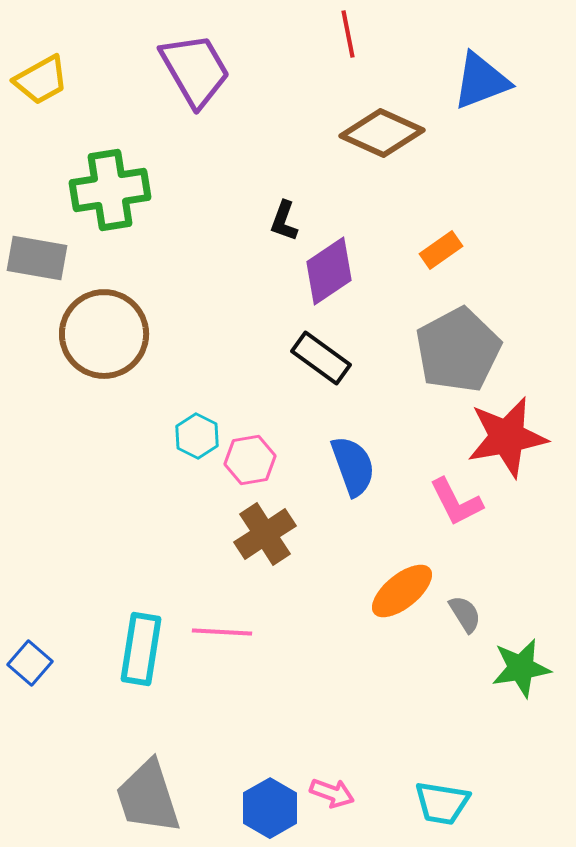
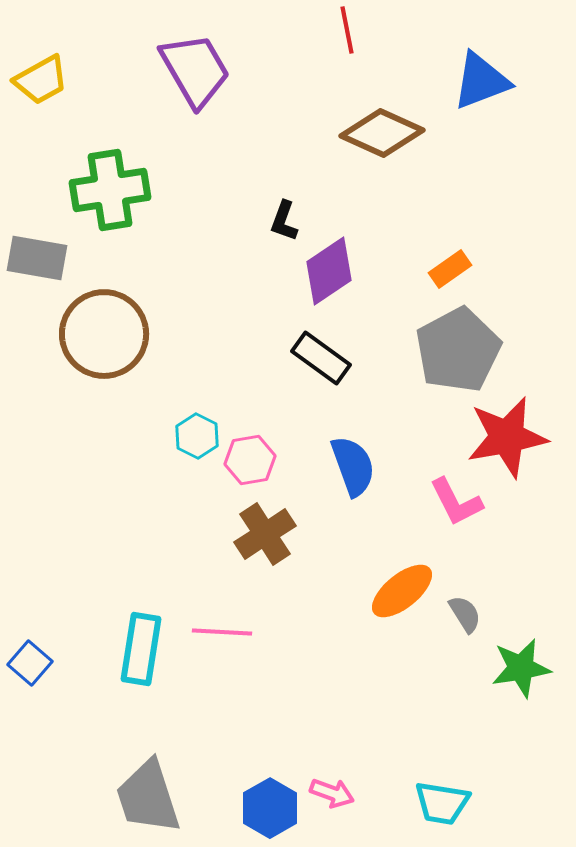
red line: moved 1 px left, 4 px up
orange rectangle: moved 9 px right, 19 px down
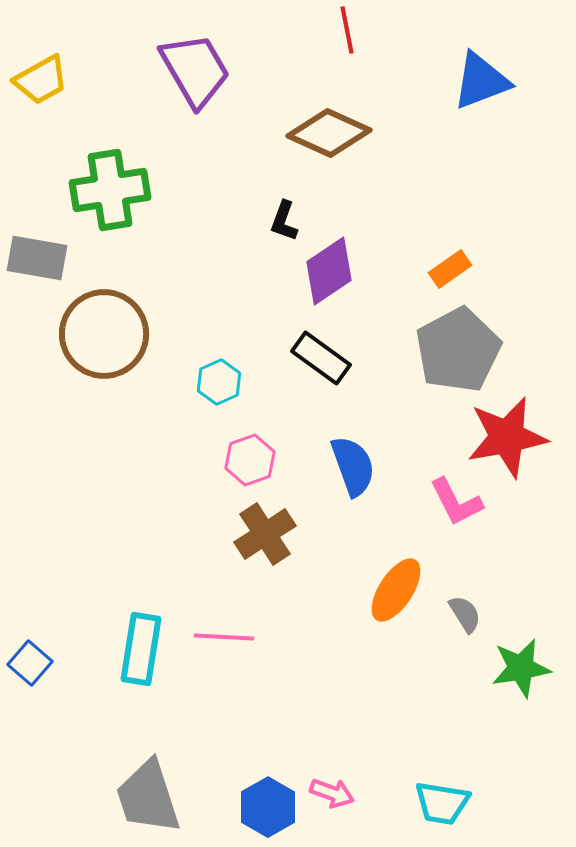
brown diamond: moved 53 px left
cyan hexagon: moved 22 px right, 54 px up; rotated 9 degrees clockwise
pink hexagon: rotated 9 degrees counterclockwise
orange ellipse: moved 6 px left, 1 px up; rotated 18 degrees counterclockwise
pink line: moved 2 px right, 5 px down
blue hexagon: moved 2 px left, 1 px up
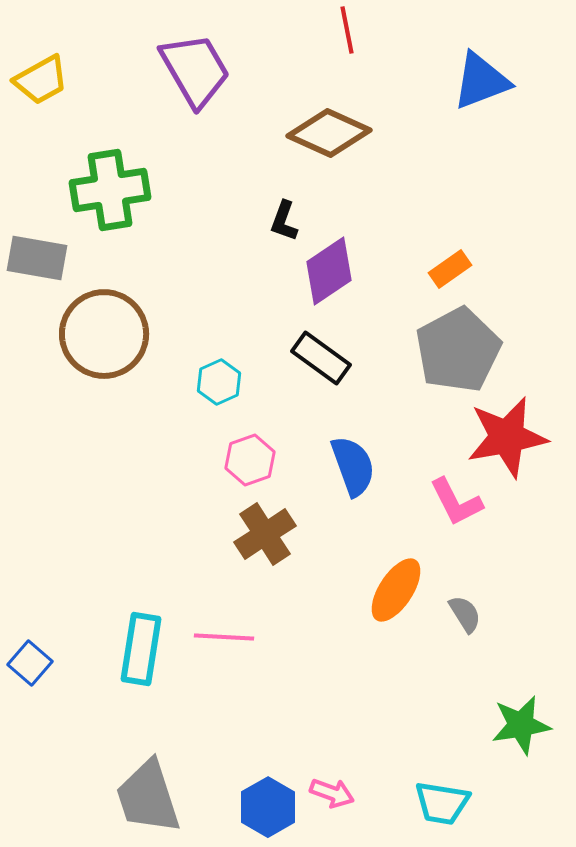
green star: moved 57 px down
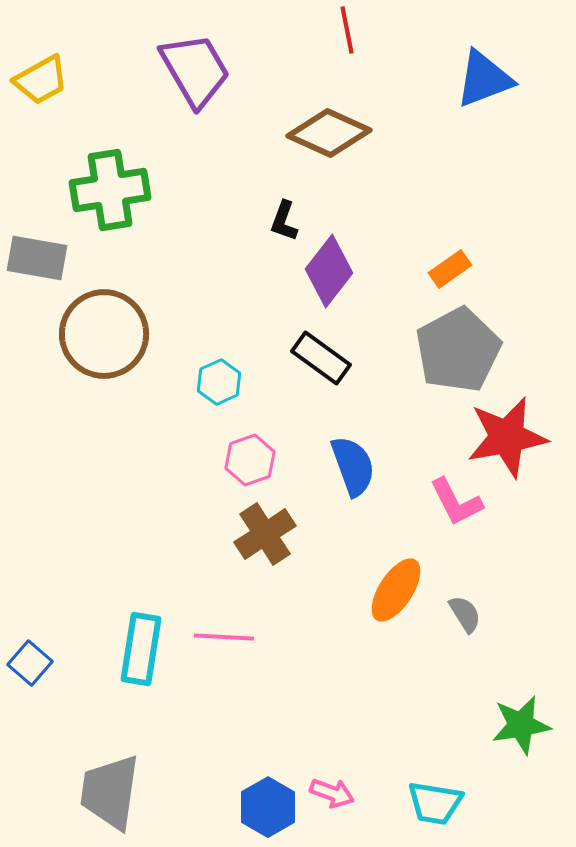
blue triangle: moved 3 px right, 2 px up
purple diamond: rotated 18 degrees counterclockwise
gray trapezoid: moved 38 px left, 5 px up; rotated 26 degrees clockwise
cyan trapezoid: moved 7 px left
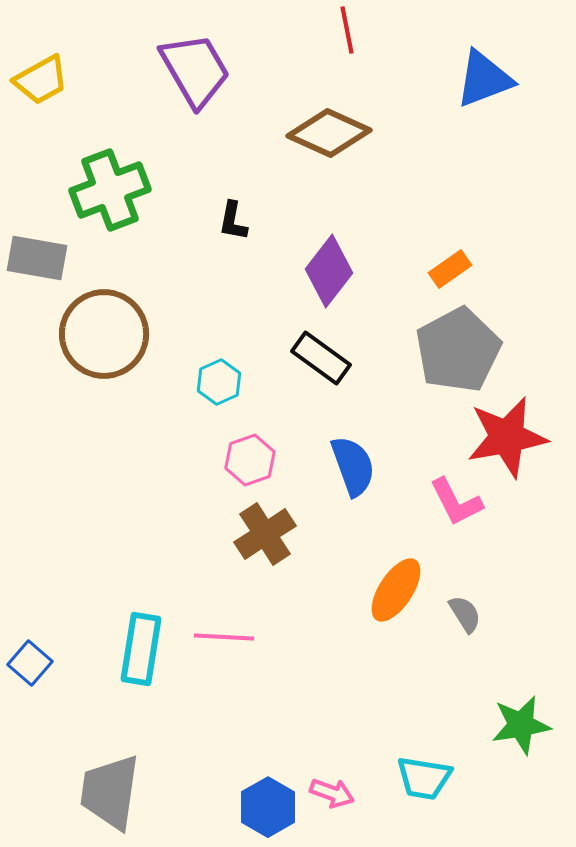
green cross: rotated 12 degrees counterclockwise
black L-shape: moved 51 px left; rotated 9 degrees counterclockwise
cyan trapezoid: moved 11 px left, 25 px up
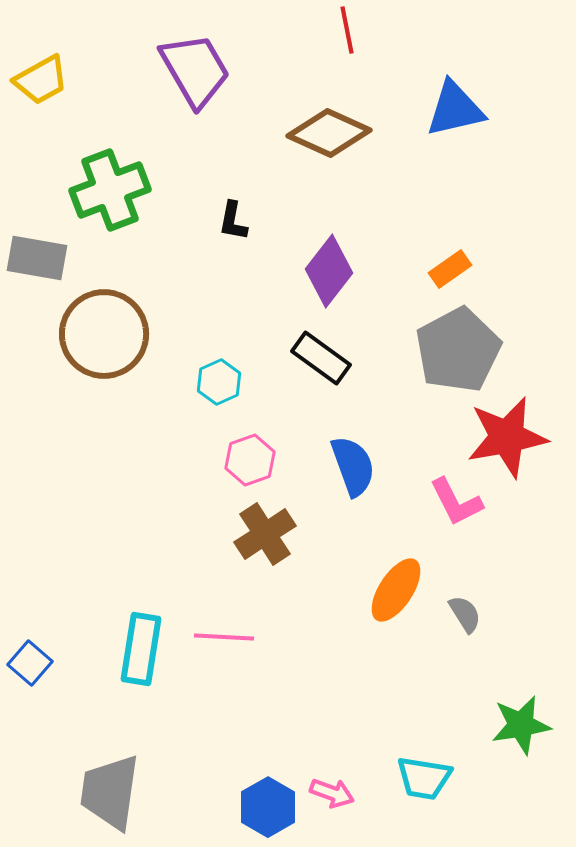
blue triangle: moved 29 px left, 30 px down; rotated 8 degrees clockwise
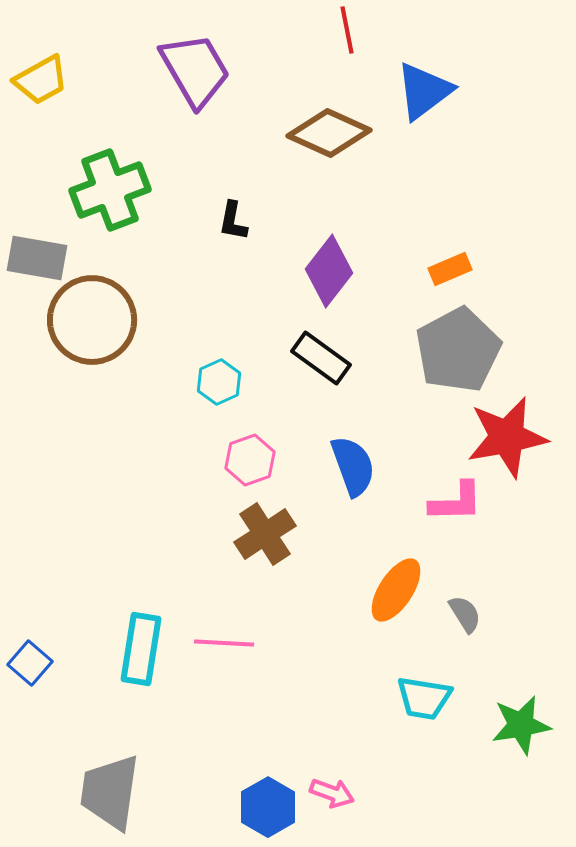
blue triangle: moved 31 px left, 18 px up; rotated 24 degrees counterclockwise
orange rectangle: rotated 12 degrees clockwise
brown circle: moved 12 px left, 14 px up
pink L-shape: rotated 64 degrees counterclockwise
pink line: moved 6 px down
cyan trapezoid: moved 80 px up
